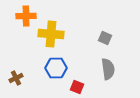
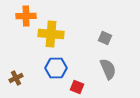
gray semicircle: rotated 15 degrees counterclockwise
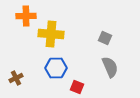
gray semicircle: moved 2 px right, 2 px up
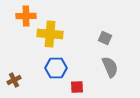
yellow cross: moved 1 px left
brown cross: moved 2 px left, 2 px down
red square: rotated 24 degrees counterclockwise
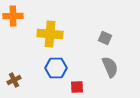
orange cross: moved 13 px left
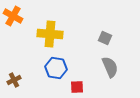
orange cross: rotated 30 degrees clockwise
blue hexagon: rotated 10 degrees clockwise
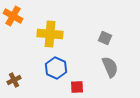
blue hexagon: rotated 15 degrees clockwise
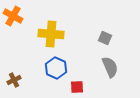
yellow cross: moved 1 px right
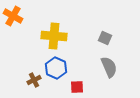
yellow cross: moved 3 px right, 2 px down
gray semicircle: moved 1 px left
brown cross: moved 20 px right
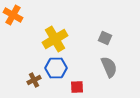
orange cross: moved 1 px up
yellow cross: moved 1 px right, 3 px down; rotated 35 degrees counterclockwise
blue hexagon: rotated 25 degrees counterclockwise
